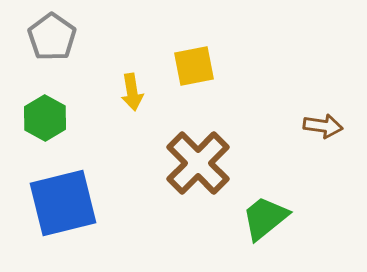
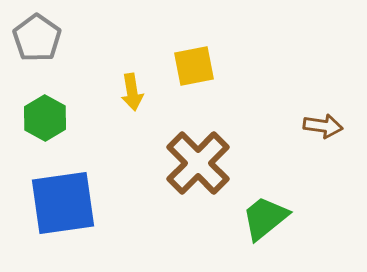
gray pentagon: moved 15 px left, 1 px down
blue square: rotated 6 degrees clockwise
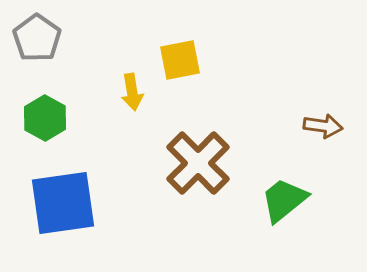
yellow square: moved 14 px left, 6 px up
green trapezoid: moved 19 px right, 18 px up
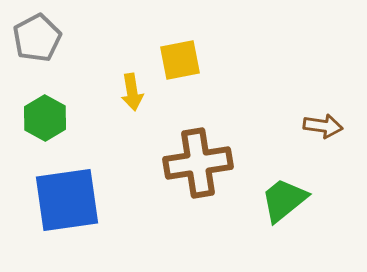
gray pentagon: rotated 9 degrees clockwise
brown cross: rotated 36 degrees clockwise
blue square: moved 4 px right, 3 px up
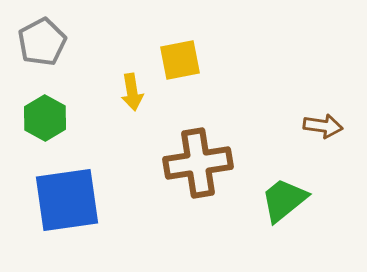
gray pentagon: moved 5 px right, 4 px down
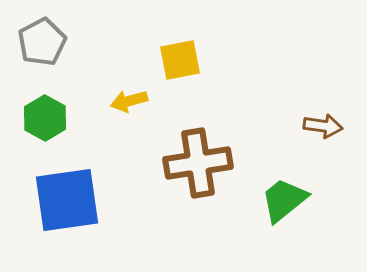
yellow arrow: moved 3 px left, 9 px down; rotated 84 degrees clockwise
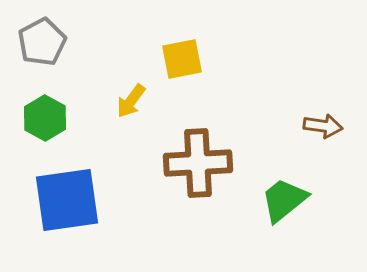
yellow square: moved 2 px right, 1 px up
yellow arrow: moved 2 px right; rotated 39 degrees counterclockwise
brown cross: rotated 6 degrees clockwise
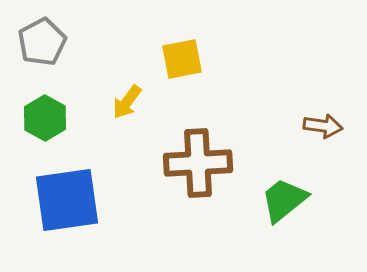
yellow arrow: moved 4 px left, 1 px down
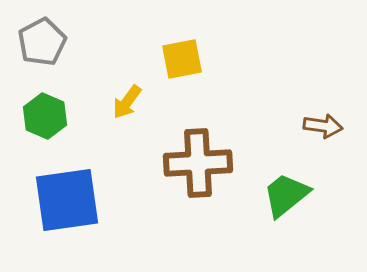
green hexagon: moved 2 px up; rotated 6 degrees counterclockwise
green trapezoid: moved 2 px right, 5 px up
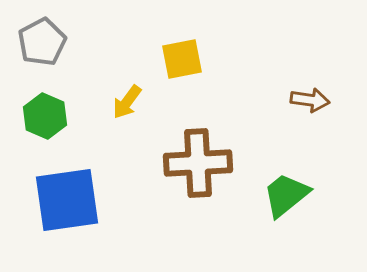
brown arrow: moved 13 px left, 26 px up
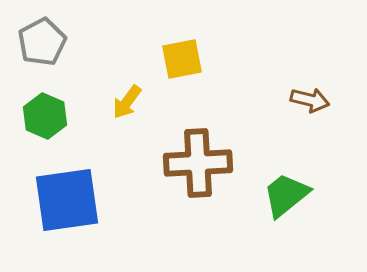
brown arrow: rotated 6 degrees clockwise
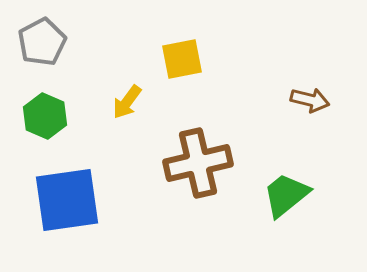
brown cross: rotated 10 degrees counterclockwise
